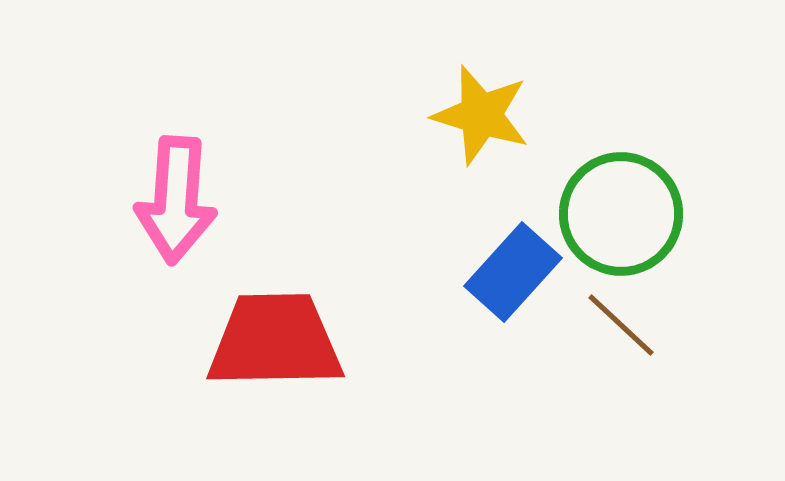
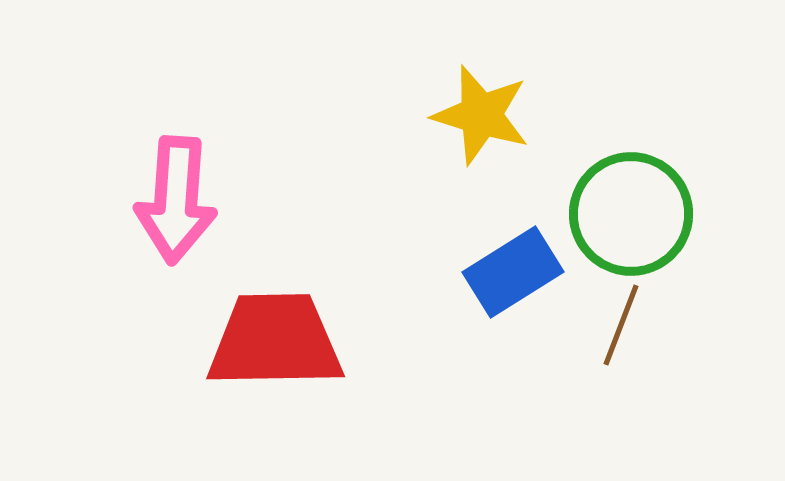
green circle: moved 10 px right
blue rectangle: rotated 16 degrees clockwise
brown line: rotated 68 degrees clockwise
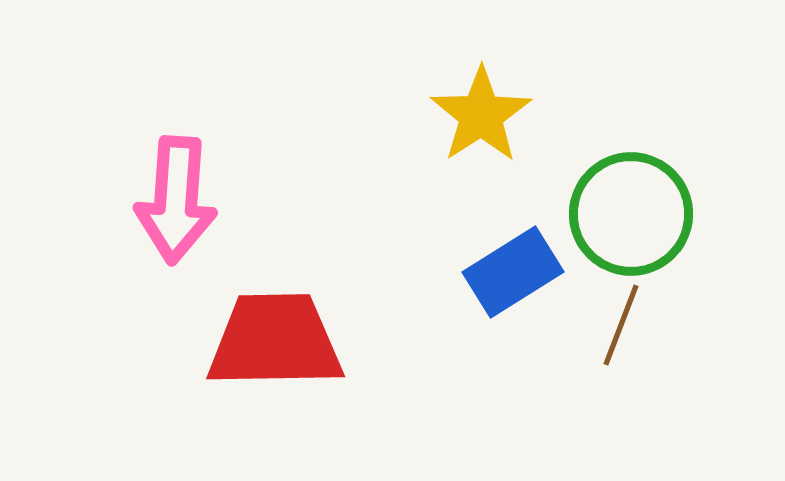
yellow star: rotated 22 degrees clockwise
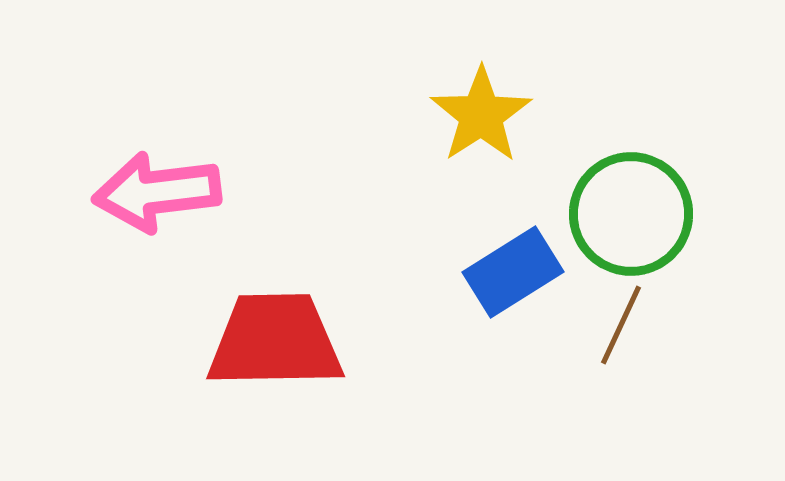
pink arrow: moved 19 px left, 8 px up; rotated 79 degrees clockwise
brown line: rotated 4 degrees clockwise
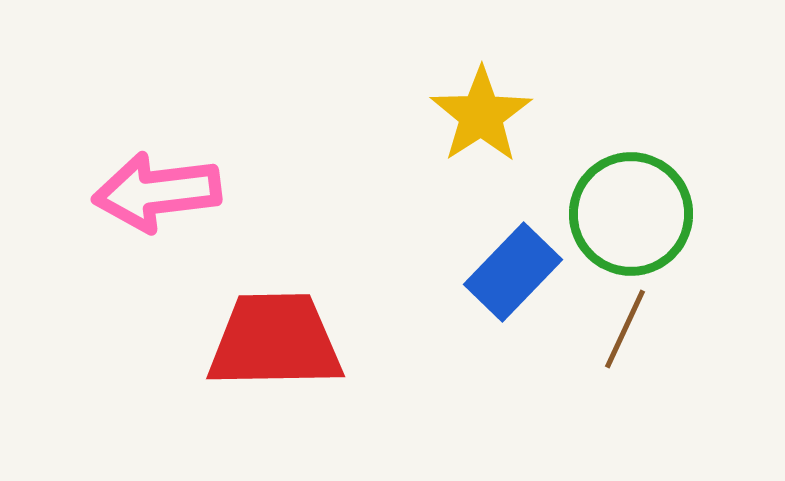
blue rectangle: rotated 14 degrees counterclockwise
brown line: moved 4 px right, 4 px down
